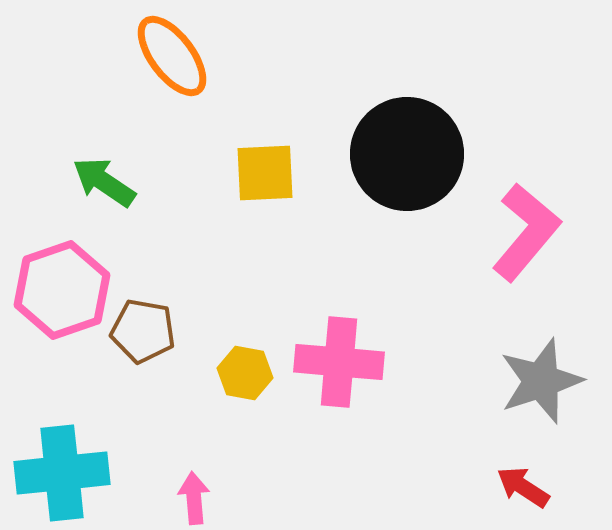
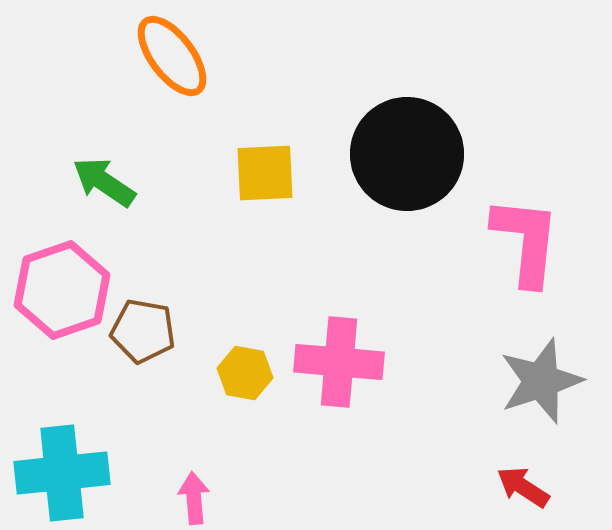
pink L-shape: moved 9 px down; rotated 34 degrees counterclockwise
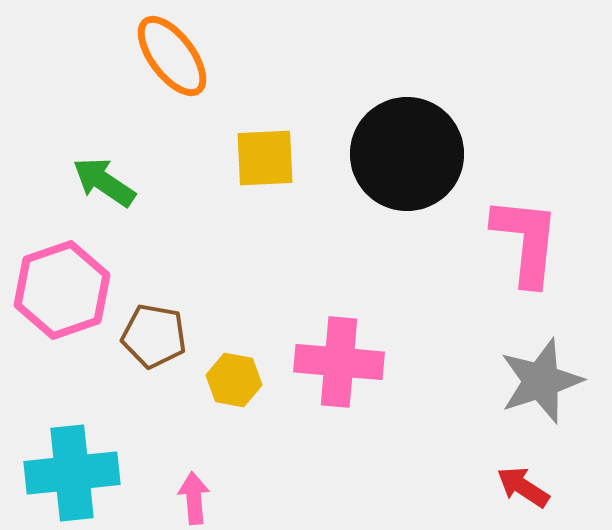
yellow square: moved 15 px up
brown pentagon: moved 11 px right, 5 px down
yellow hexagon: moved 11 px left, 7 px down
cyan cross: moved 10 px right
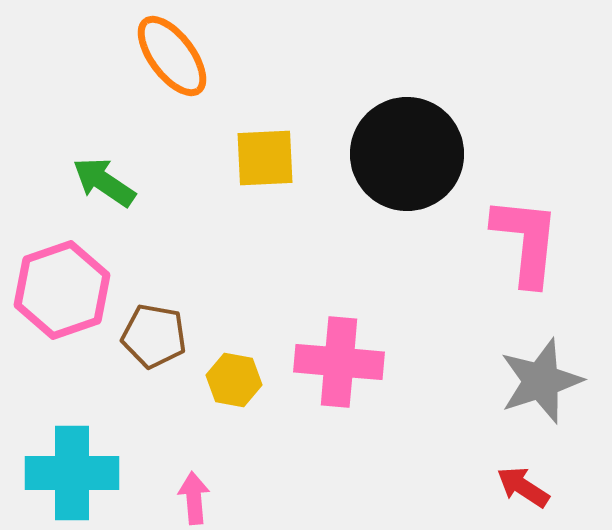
cyan cross: rotated 6 degrees clockwise
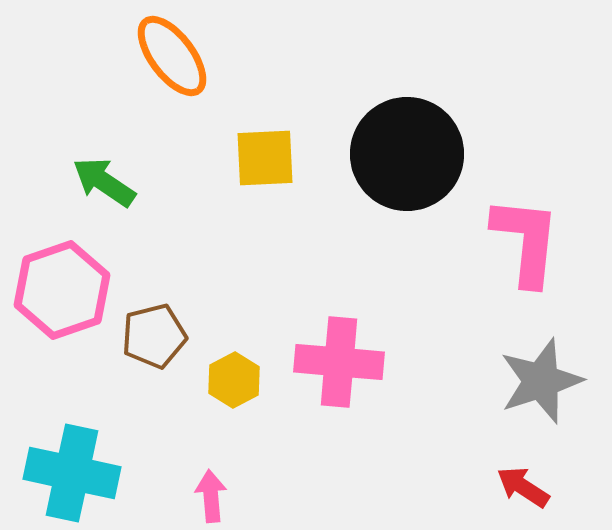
brown pentagon: rotated 24 degrees counterclockwise
yellow hexagon: rotated 22 degrees clockwise
cyan cross: rotated 12 degrees clockwise
pink arrow: moved 17 px right, 2 px up
